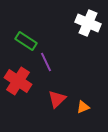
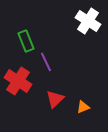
white cross: moved 2 px up; rotated 10 degrees clockwise
green rectangle: rotated 35 degrees clockwise
red triangle: moved 2 px left
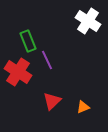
green rectangle: moved 2 px right
purple line: moved 1 px right, 2 px up
red cross: moved 9 px up
red triangle: moved 3 px left, 2 px down
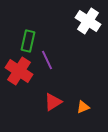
green rectangle: rotated 35 degrees clockwise
red cross: moved 1 px right, 1 px up
red triangle: moved 1 px right, 1 px down; rotated 12 degrees clockwise
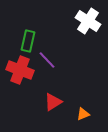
purple line: rotated 18 degrees counterclockwise
red cross: moved 1 px right, 1 px up; rotated 12 degrees counterclockwise
orange triangle: moved 7 px down
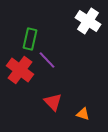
green rectangle: moved 2 px right, 2 px up
red cross: rotated 16 degrees clockwise
red triangle: rotated 42 degrees counterclockwise
orange triangle: rotated 40 degrees clockwise
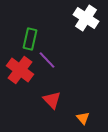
white cross: moved 2 px left, 3 px up
red triangle: moved 1 px left, 2 px up
orange triangle: moved 4 px down; rotated 32 degrees clockwise
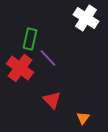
purple line: moved 1 px right, 2 px up
red cross: moved 2 px up
orange triangle: rotated 16 degrees clockwise
